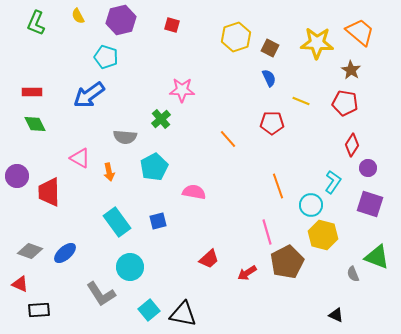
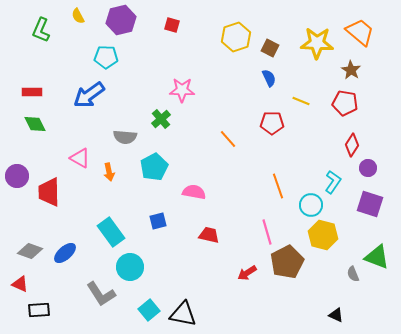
green L-shape at (36, 23): moved 5 px right, 7 px down
cyan pentagon at (106, 57): rotated 15 degrees counterclockwise
cyan rectangle at (117, 222): moved 6 px left, 10 px down
red trapezoid at (209, 259): moved 24 px up; rotated 125 degrees counterclockwise
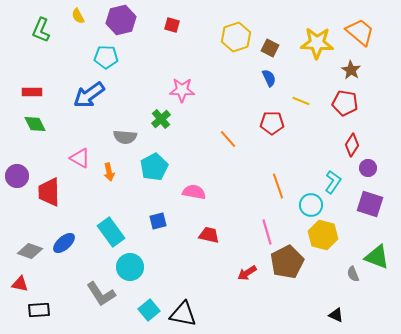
blue ellipse at (65, 253): moved 1 px left, 10 px up
red triangle at (20, 284): rotated 12 degrees counterclockwise
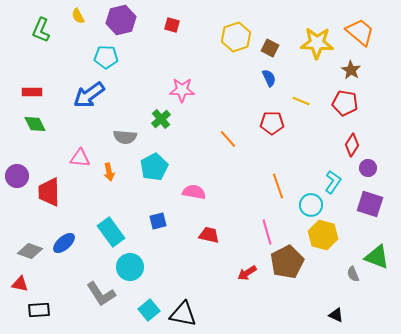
pink triangle at (80, 158): rotated 25 degrees counterclockwise
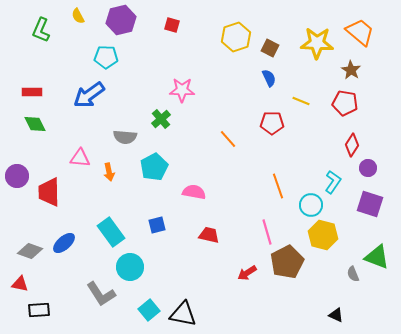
blue square at (158, 221): moved 1 px left, 4 px down
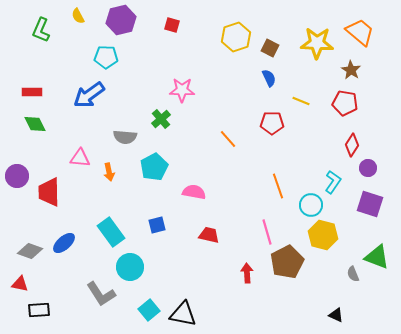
red arrow at (247, 273): rotated 120 degrees clockwise
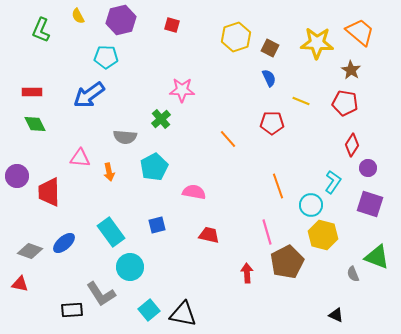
black rectangle at (39, 310): moved 33 px right
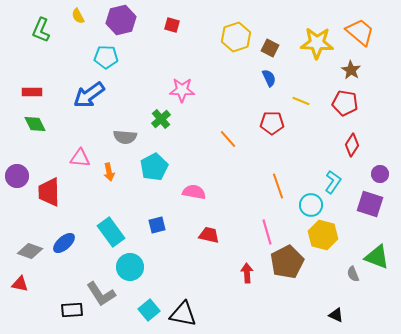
purple circle at (368, 168): moved 12 px right, 6 px down
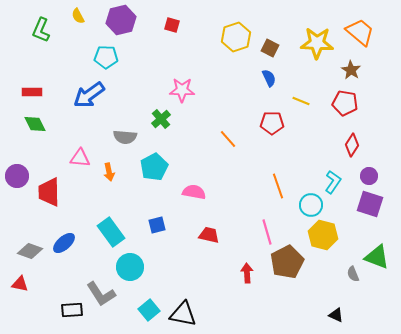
purple circle at (380, 174): moved 11 px left, 2 px down
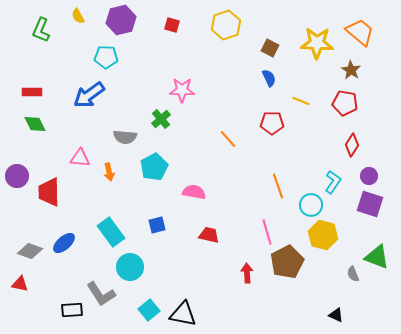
yellow hexagon at (236, 37): moved 10 px left, 12 px up
